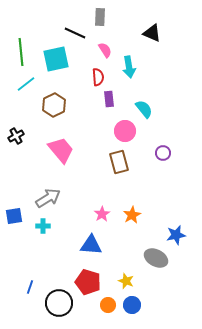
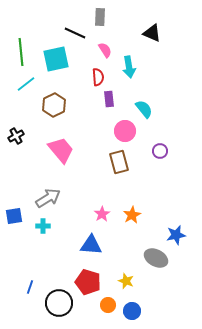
purple circle: moved 3 px left, 2 px up
blue circle: moved 6 px down
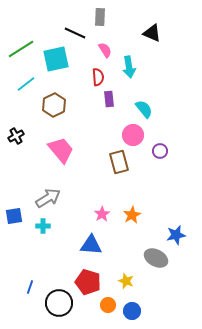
green line: moved 3 px up; rotated 64 degrees clockwise
pink circle: moved 8 px right, 4 px down
